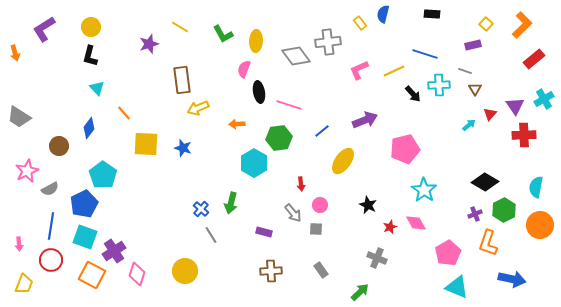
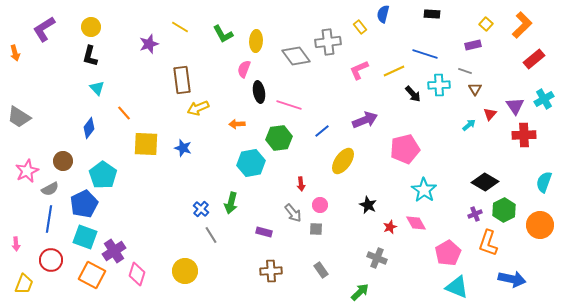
yellow rectangle at (360, 23): moved 4 px down
brown circle at (59, 146): moved 4 px right, 15 px down
cyan hexagon at (254, 163): moved 3 px left; rotated 20 degrees clockwise
cyan semicircle at (536, 187): moved 8 px right, 5 px up; rotated 10 degrees clockwise
blue line at (51, 226): moved 2 px left, 7 px up
pink arrow at (19, 244): moved 3 px left
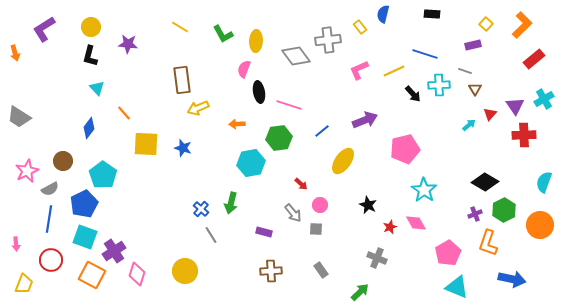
gray cross at (328, 42): moved 2 px up
purple star at (149, 44): moved 21 px left; rotated 24 degrees clockwise
red arrow at (301, 184): rotated 40 degrees counterclockwise
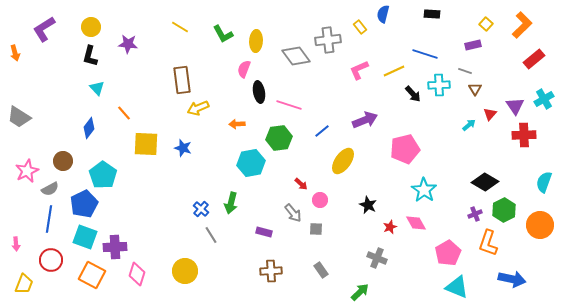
pink circle at (320, 205): moved 5 px up
purple cross at (114, 251): moved 1 px right, 4 px up; rotated 30 degrees clockwise
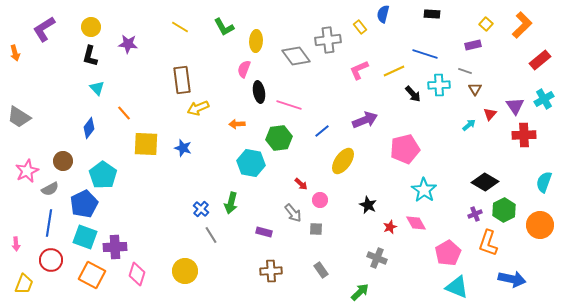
green L-shape at (223, 34): moved 1 px right, 7 px up
red rectangle at (534, 59): moved 6 px right, 1 px down
cyan hexagon at (251, 163): rotated 20 degrees clockwise
blue line at (49, 219): moved 4 px down
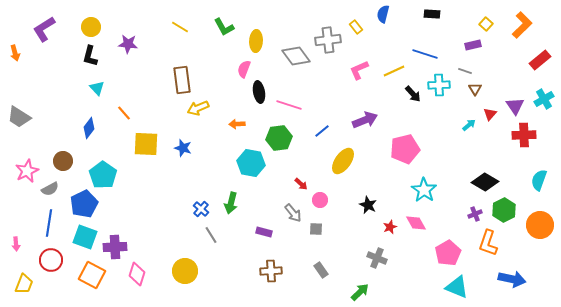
yellow rectangle at (360, 27): moved 4 px left
cyan semicircle at (544, 182): moved 5 px left, 2 px up
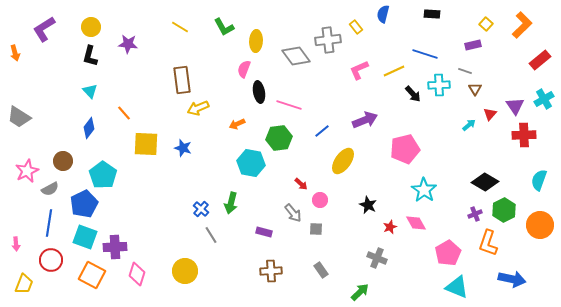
cyan triangle at (97, 88): moved 7 px left, 3 px down
orange arrow at (237, 124): rotated 21 degrees counterclockwise
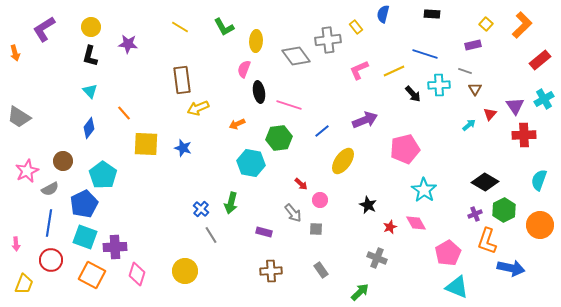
orange L-shape at (488, 243): moved 1 px left, 2 px up
blue arrow at (512, 279): moved 1 px left, 11 px up
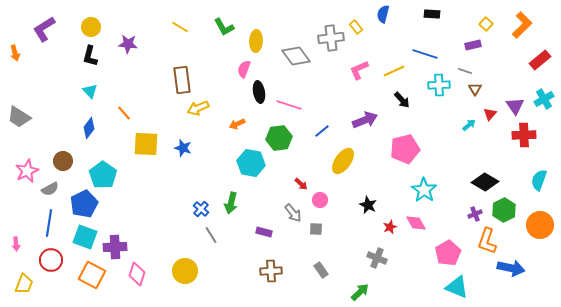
gray cross at (328, 40): moved 3 px right, 2 px up
black arrow at (413, 94): moved 11 px left, 6 px down
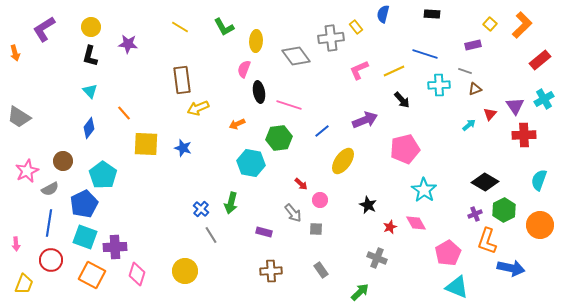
yellow square at (486, 24): moved 4 px right
brown triangle at (475, 89): rotated 40 degrees clockwise
